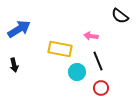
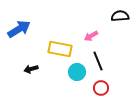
black semicircle: rotated 138 degrees clockwise
pink arrow: rotated 40 degrees counterclockwise
black arrow: moved 17 px right, 4 px down; rotated 88 degrees clockwise
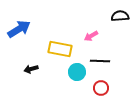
black line: moved 2 px right; rotated 66 degrees counterclockwise
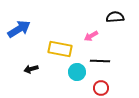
black semicircle: moved 5 px left, 1 px down
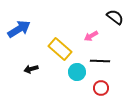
black semicircle: rotated 42 degrees clockwise
yellow rectangle: rotated 30 degrees clockwise
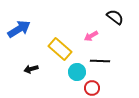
red circle: moved 9 px left
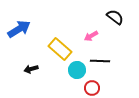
cyan circle: moved 2 px up
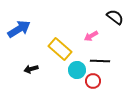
red circle: moved 1 px right, 7 px up
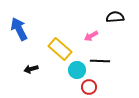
black semicircle: rotated 42 degrees counterclockwise
blue arrow: rotated 85 degrees counterclockwise
red circle: moved 4 px left, 6 px down
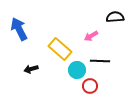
red circle: moved 1 px right, 1 px up
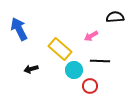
cyan circle: moved 3 px left
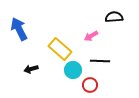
black semicircle: moved 1 px left
cyan circle: moved 1 px left
red circle: moved 1 px up
